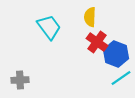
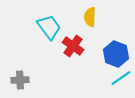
red cross: moved 24 px left, 4 px down
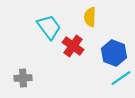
blue hexagon: moved 2 px left, 1 px up
gray cross: moved 3 px right, 2 px up
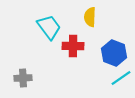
red cross: rotated 35 degrees counterclockwise
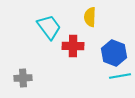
cyan line: moved 1 px left, 2 px up; rotated 25 degrees clockwise
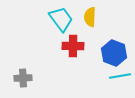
cyan trapezoid: moved 12 px right, 8 px up
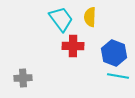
cyan line: moved 2 px left; rotated 20 degrees clockwise
